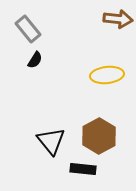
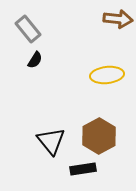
black rectangle: rotated 15 degrees counterclockwise
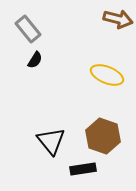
brown arrow: rotated 8 degrees clockwise
yellow ellipse: rotated 28 degrees clockwise
brown hexagon: moved 4 px right; rotated 12 degrees counterclockwise
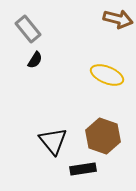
black triangle: moved 2 px right
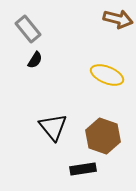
black triangle: moved 14 px up
